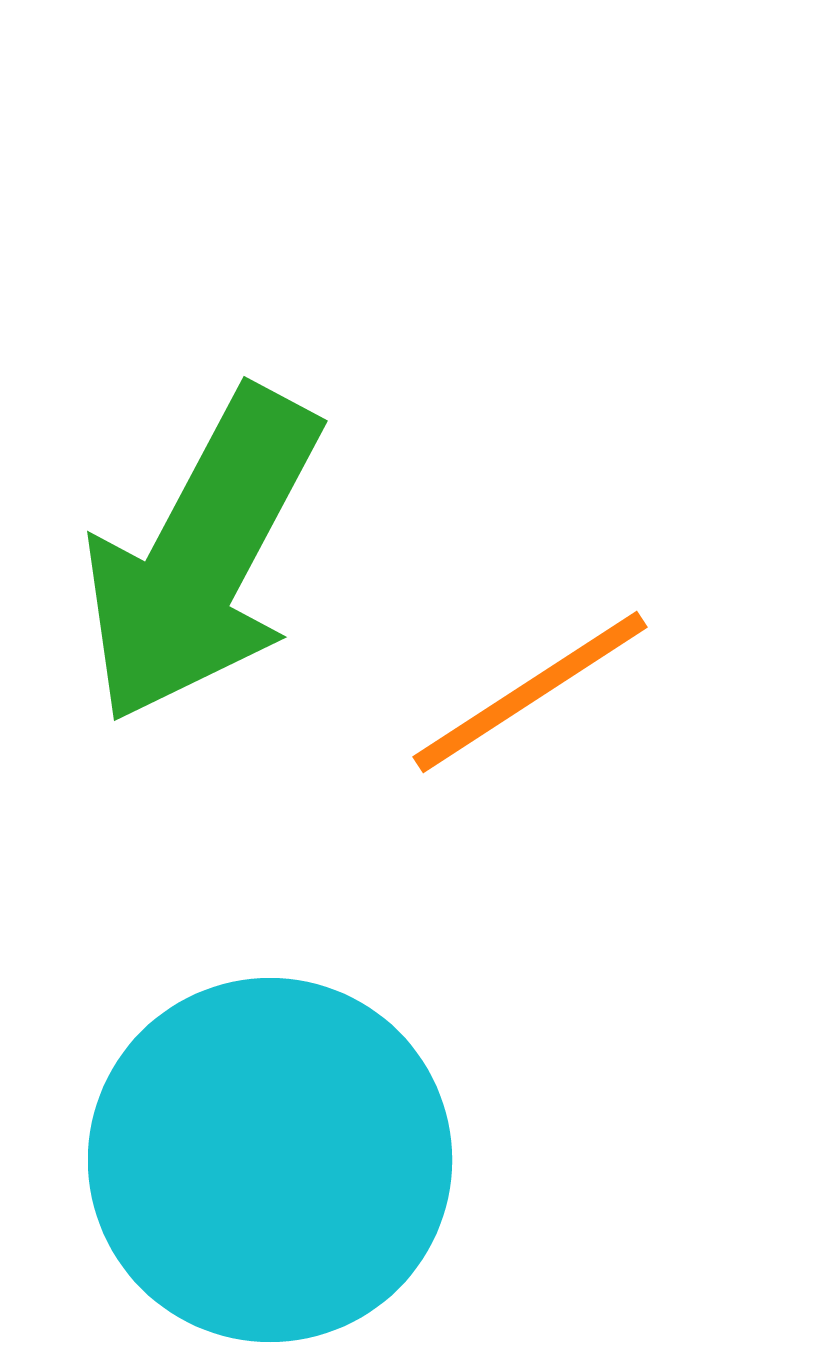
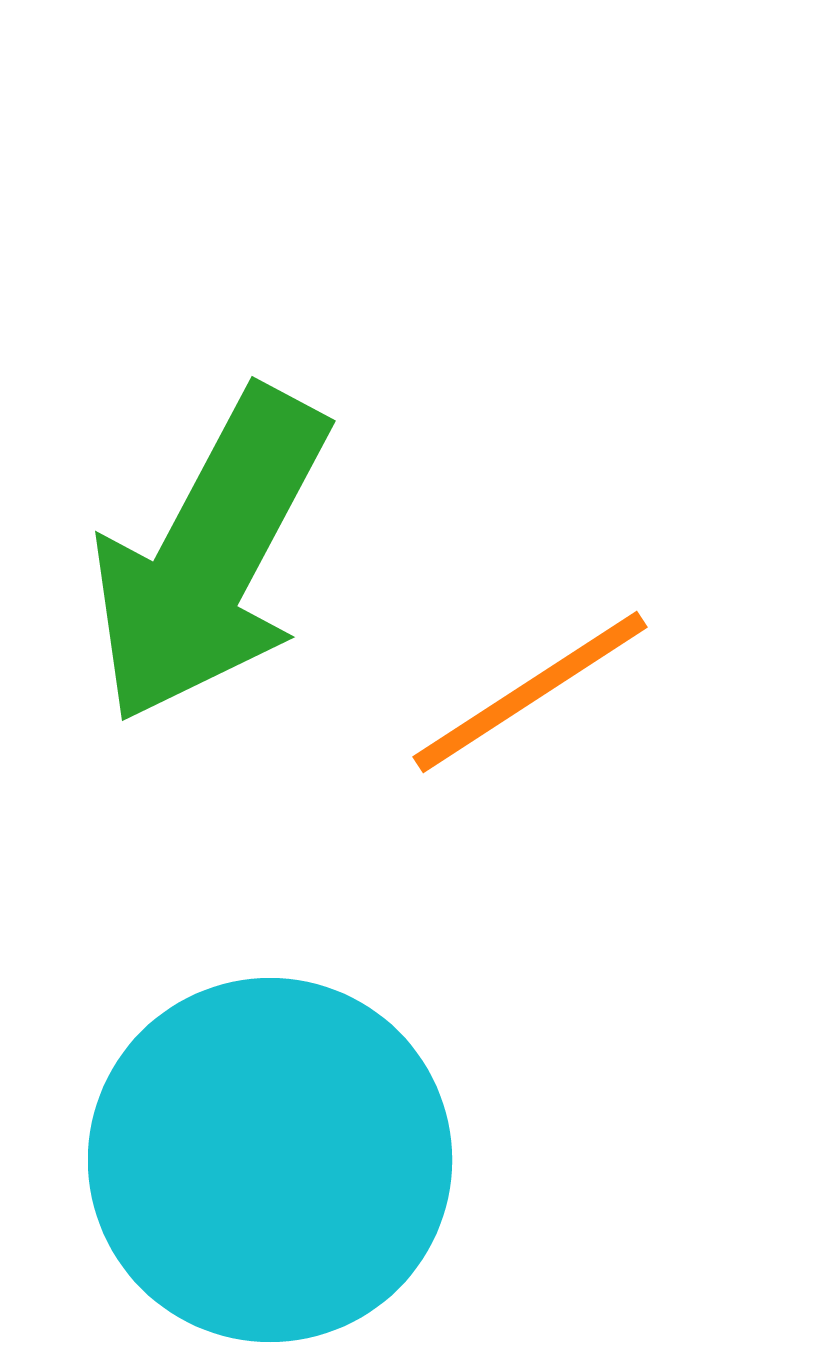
green arrow: moved 8 px right
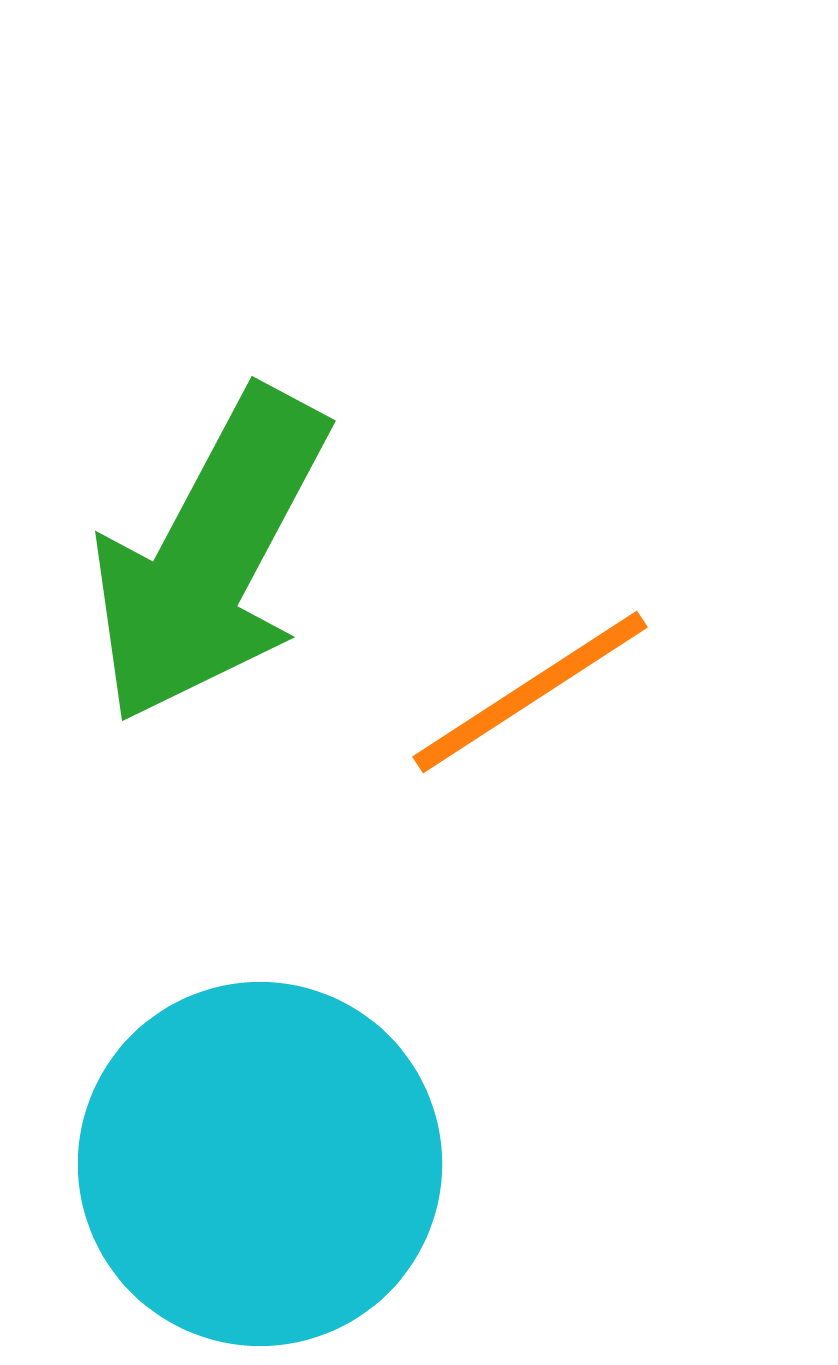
cyan circle: moved 10 px left, 4 px down
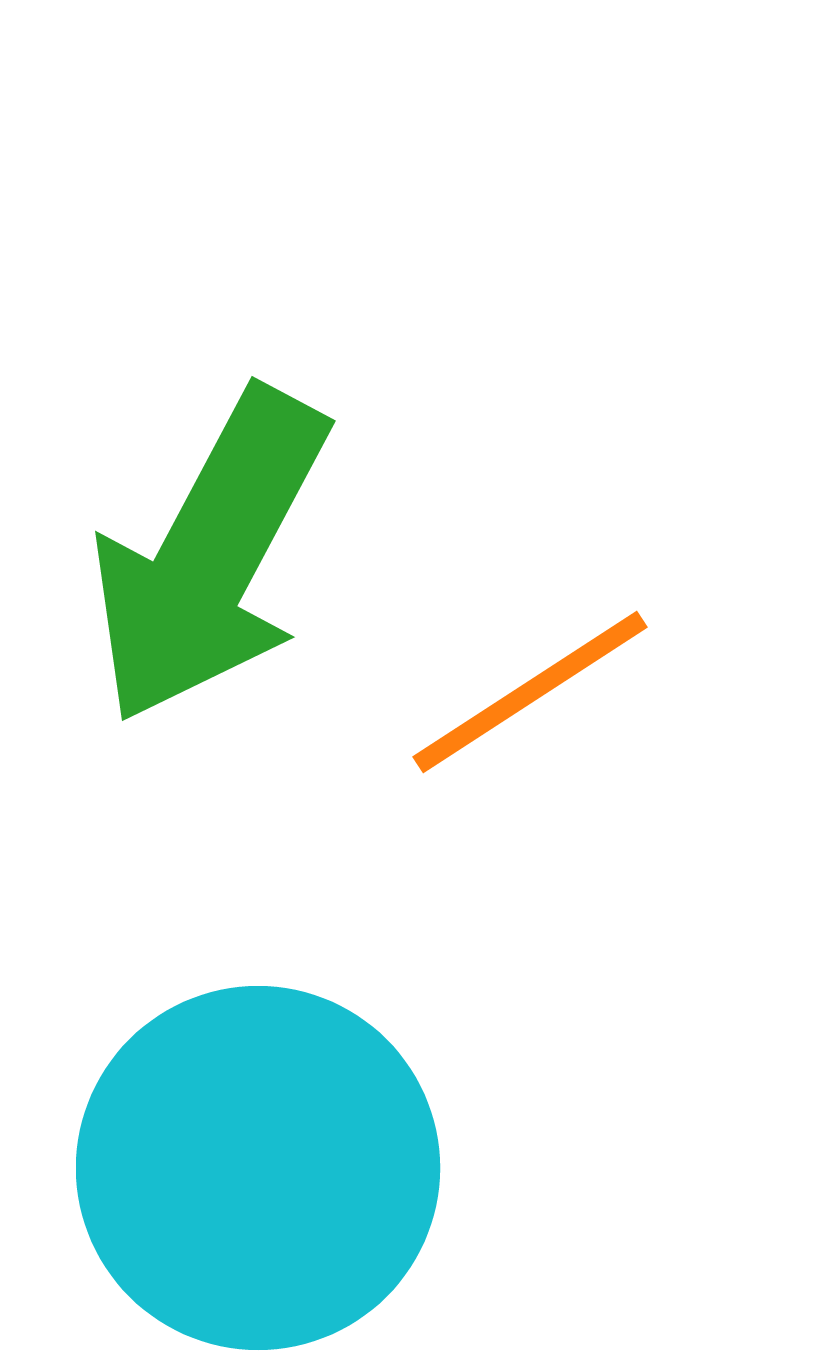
cyan circle: moved 2 px left, 4 px down
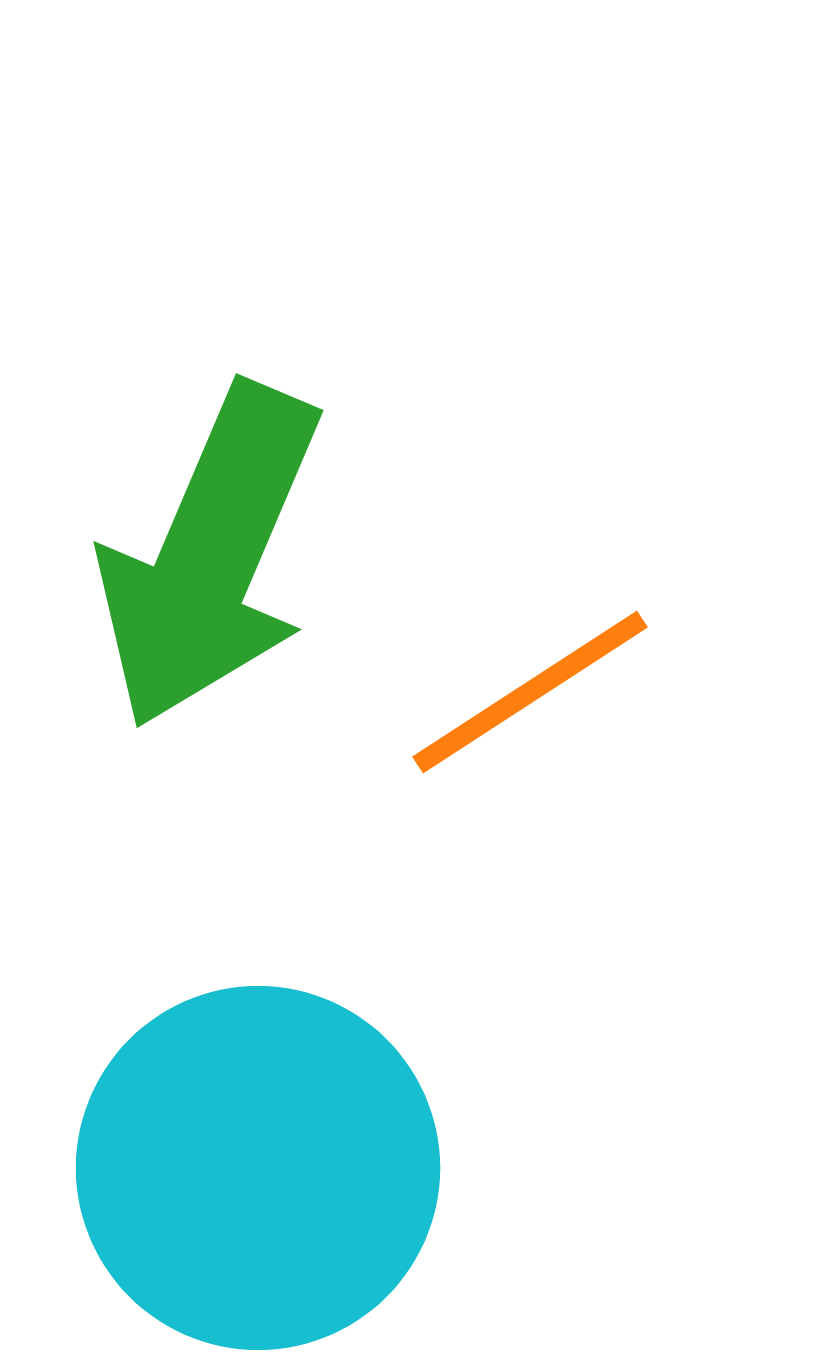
green arrow: rotated 5 degrees counterclockwise
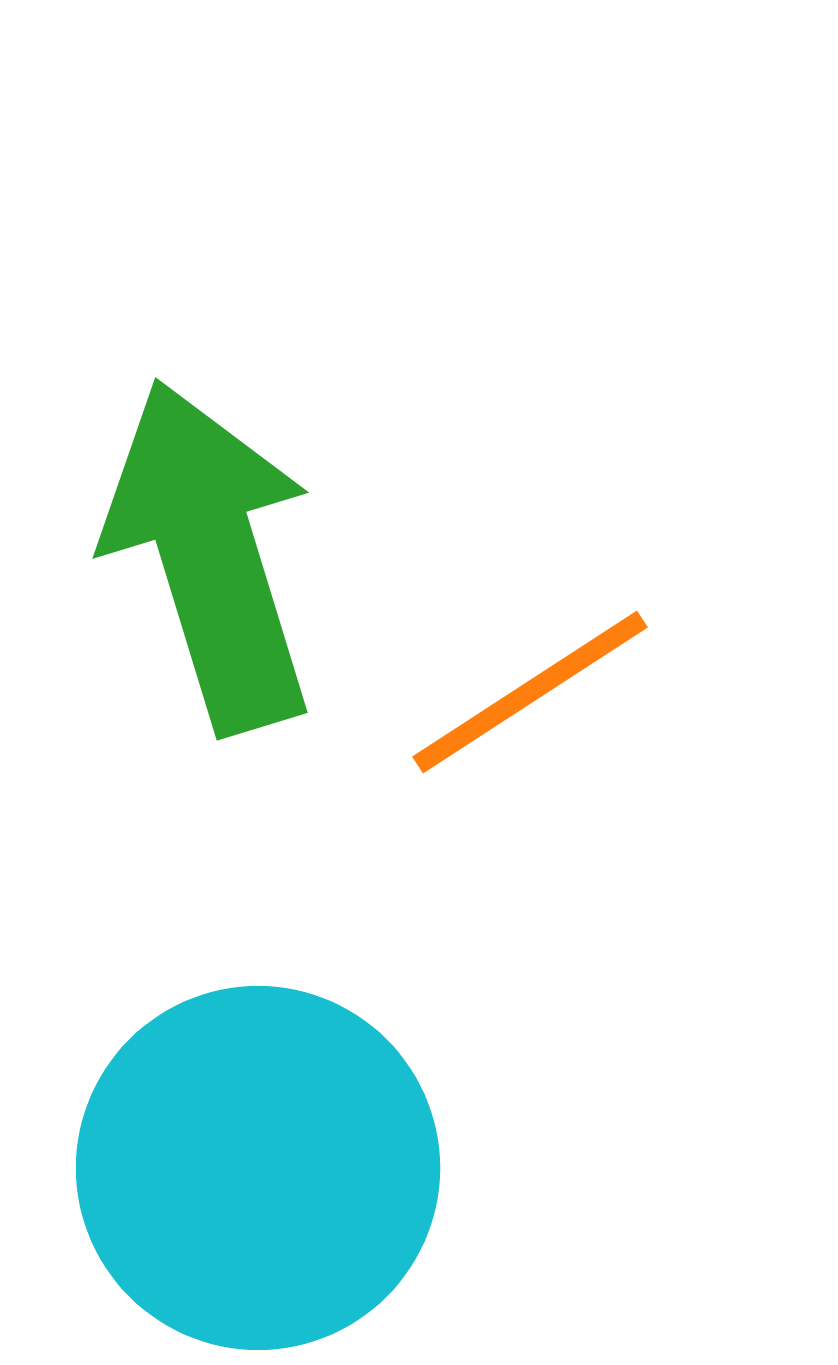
green arrow: rotated 140 degrees clockwise
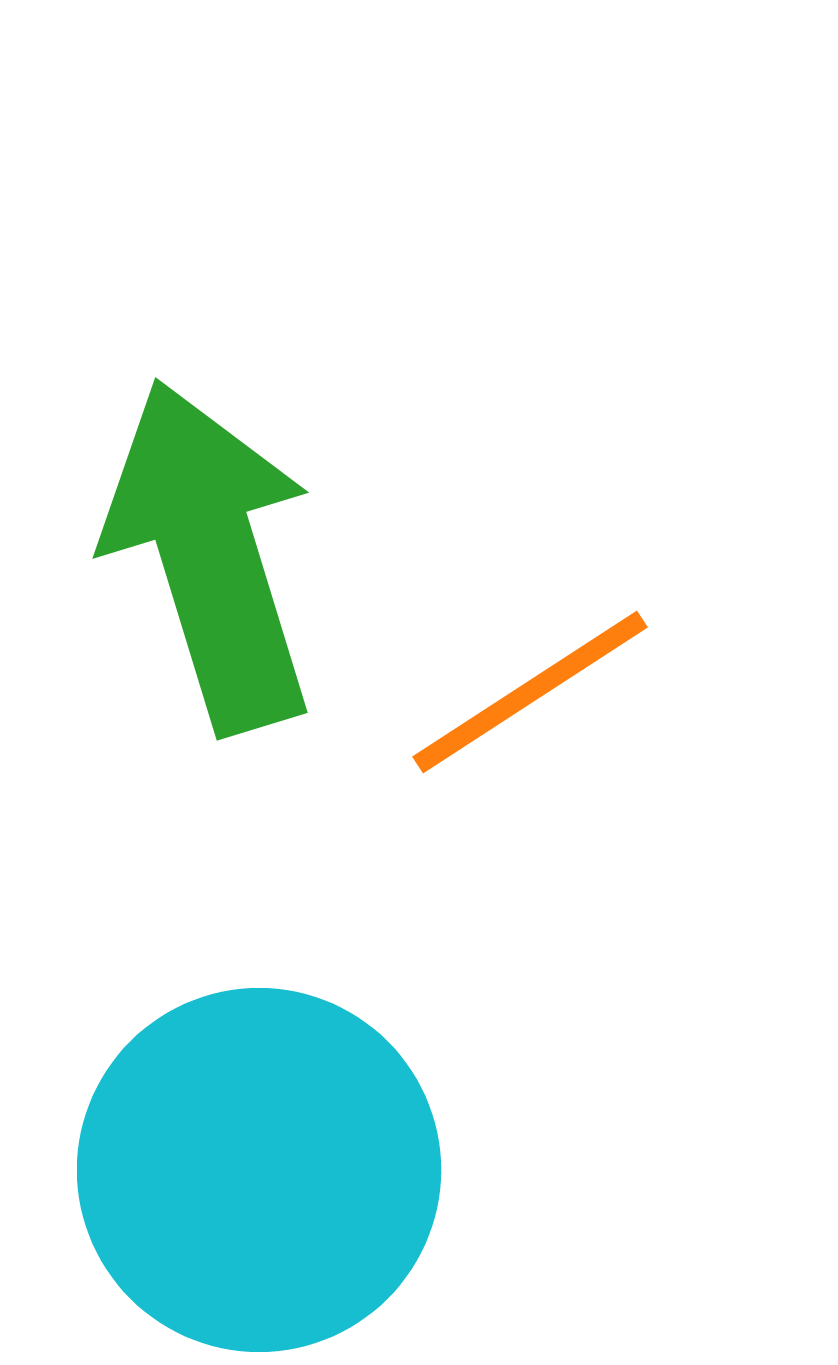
cyan circle: moved 1 px right, 2 px down
